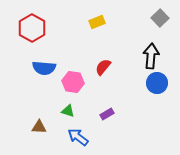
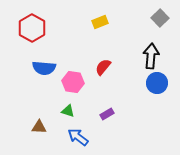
yellow rectangle: moved 3 px right
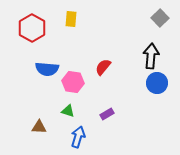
yellow rectangle: moved 29 px left, 3 px up; rotated 63 degrees counterclockwise
blue semicircle: moved 3 px right, 1 px down
blue arrow: rotated 70 degrees clockwise
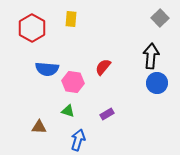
blue arrow: moved 3 px down
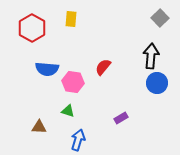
purple rectangle: moved 14 px right, 4 px down
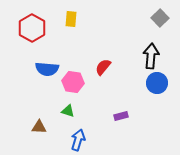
purple rectangle: moved 2 px up; rotated 16 degrees clockwise
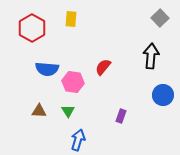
blue circle: moved 6 px right, 12 px down
green triangle: rotated 40 degrees clockwise
purple rectangle: rotated 56 degrees counterclockwise
brown triangle: moved 16 px up
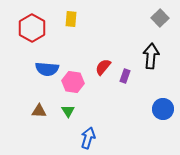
blue circle: moved 14 px down
purple rectangle: moved 4 px right, 40 px up
blue arrow: moved 10 px right, 2 px up
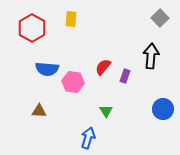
green triangle: moved 38 px right
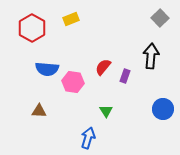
yellow rectangle: rotated 63 degrees clockwise
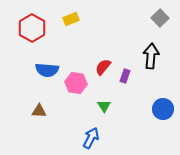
blue semicircle: moved 1 px down
pink hexagon: moved 3 px right, 1 px down
green triangle: moved 2 px left, 5 px up
blue arrow: moved 3 px right; rotated 10 degrees clockwise
